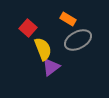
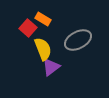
orange rectangle: moved 25 px left
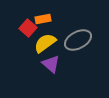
orange rectangle: rotated 42 degrees counterclockwise
yellow semicircle: moved 2 px right, 6 px up; rotated 105 degrees counterclockwise
purple triangle: moved 3 px up; rotated 42 degrees counterclockwise
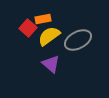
yellow semicircle: moved 4 px right, 7 px up
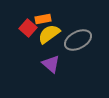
yellow semicircle: moved 2 px up
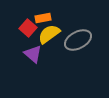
orange rectangle: moved 1 px up
purple triangle: moved 18 px left, 10 px up
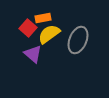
gray ellipse: rotated 40 degrees counterclockwise
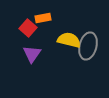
yellow semicircle: moved 20 px right, 6 px down; rotated 50 degrees clockwise
gray ellipse: moved 10 px right, 6 px down; rotated 8 degrees counterclockwise
purple triangle: moved 1 px left; rotated 24 degrees clockwise
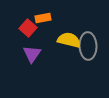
gray ellipse: rotated 16 degrees counterclockwise
